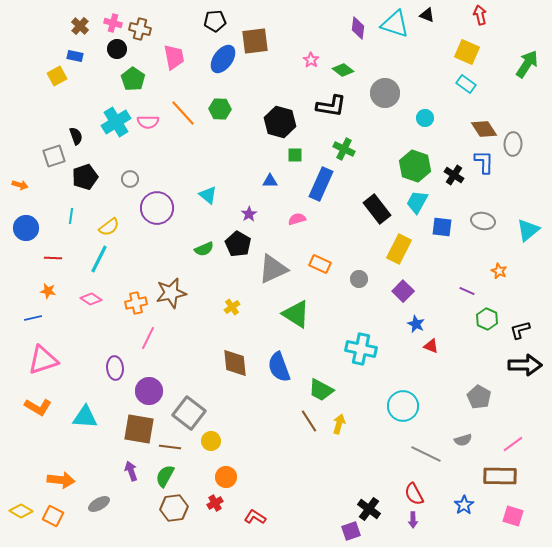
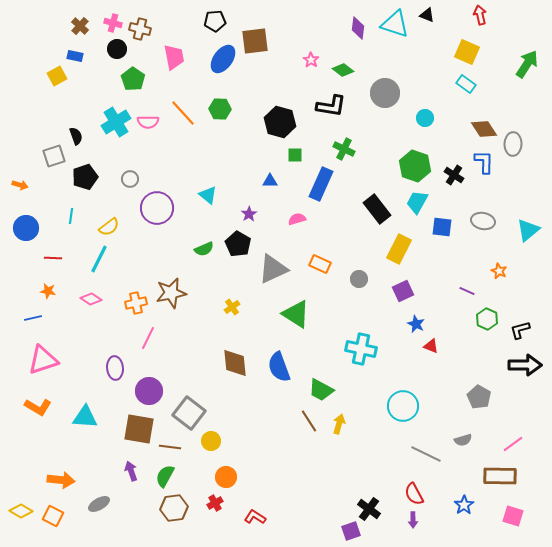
purple square at (403, 291): rotated 20 degrees clockwise
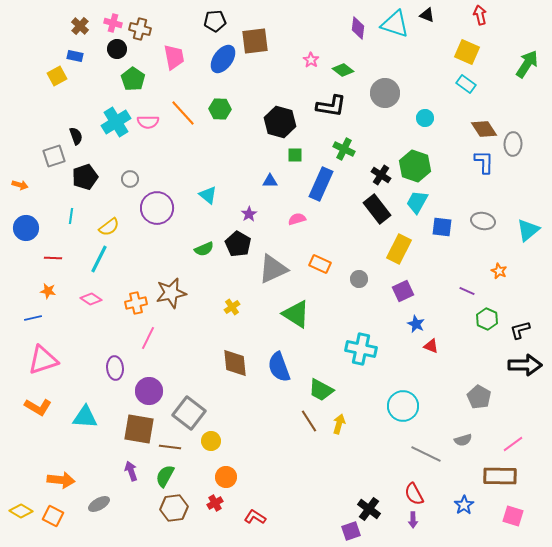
black cross at (454, 175): moved 73 px left
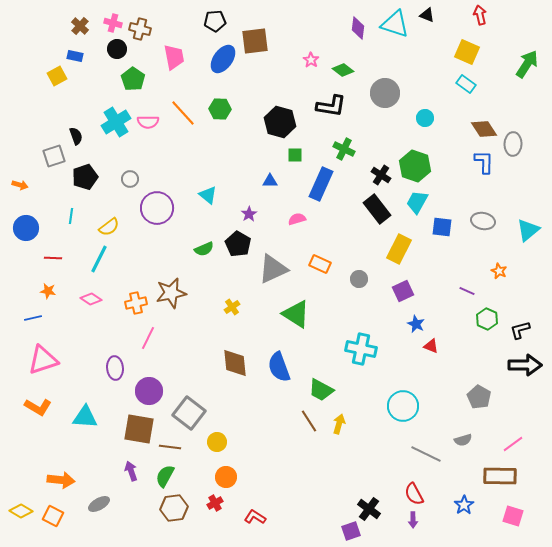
yellow circle at (211, 441): moved 6 px right, 1 px down
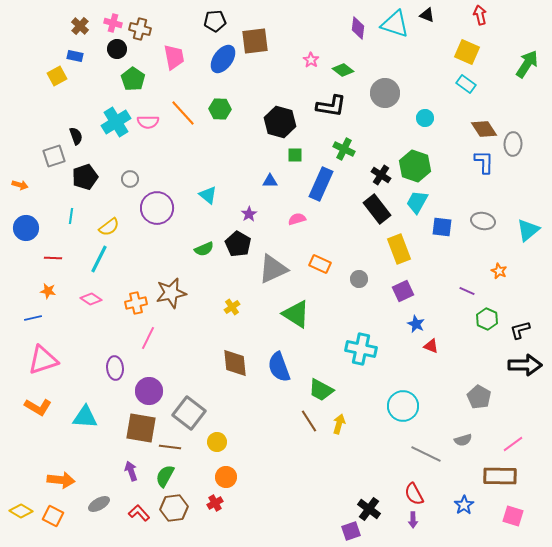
yellow rectangle at (399, 249): rotated 48 degrees counterclockwise
brown square at (139, 429): moved 2 px right, 1 px up
red L-shape at (255, 517): moved 116 px left, 4 px up; rotated 15 degrees clockwise
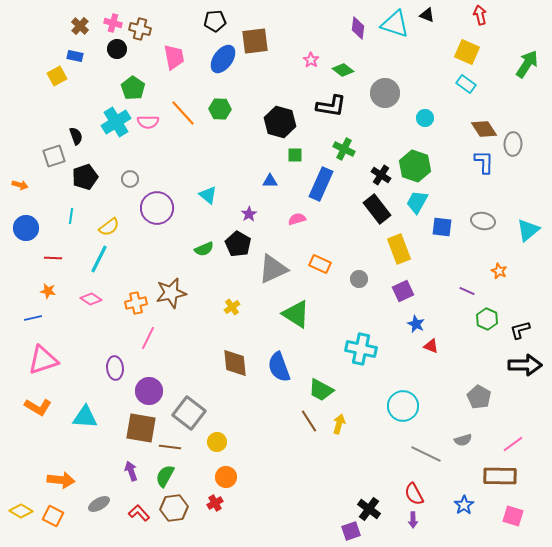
green pentagon at (133, 79): moved 9 px down
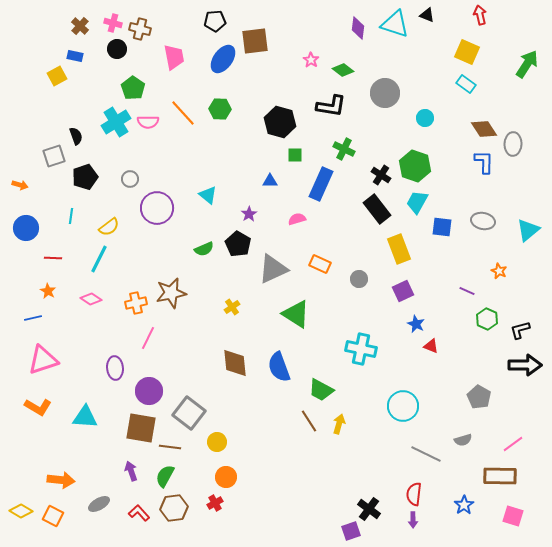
orange star at (48, 291): rotated 21 degrees clockwise
red semicircle at (414, 494): rotated 35 degrees clockwise
